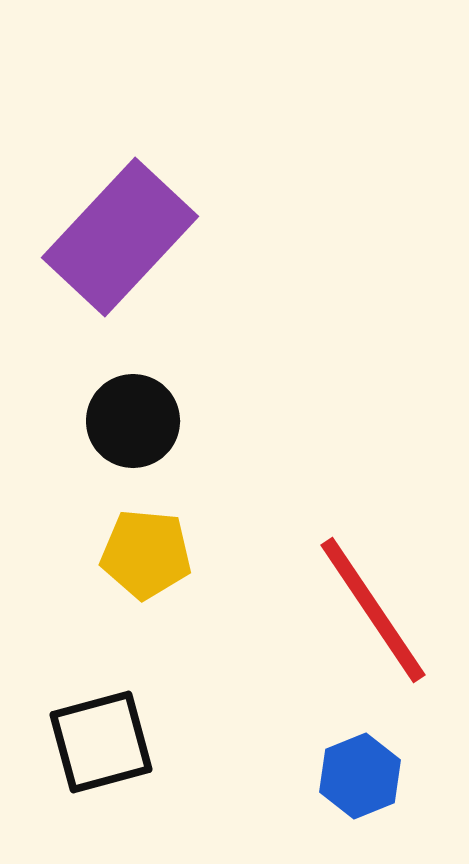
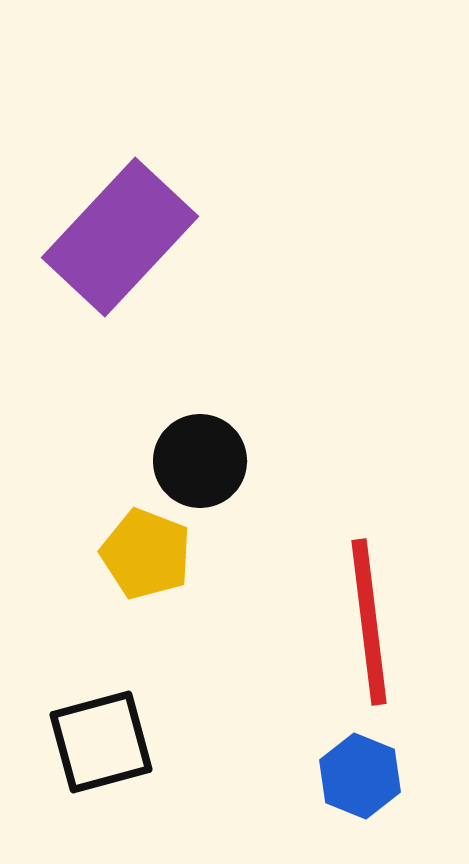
black circle: moved 67 px right, 40 px down
yellow pentagon: rotated 16 degrees clockwise
red line: moved 4 px left, 12 px down; rotated 27 degrees clockwise
blue hexagon: rotated 16 degrees counterclockwise
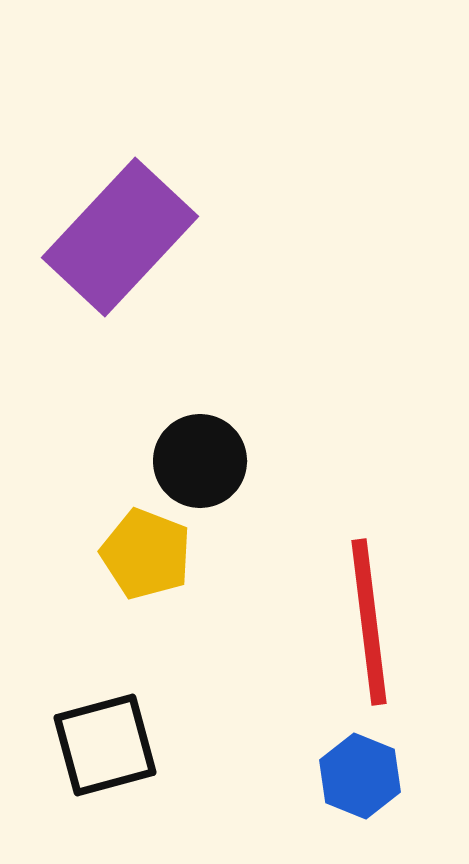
black square: moved 4 px right, 3 px down
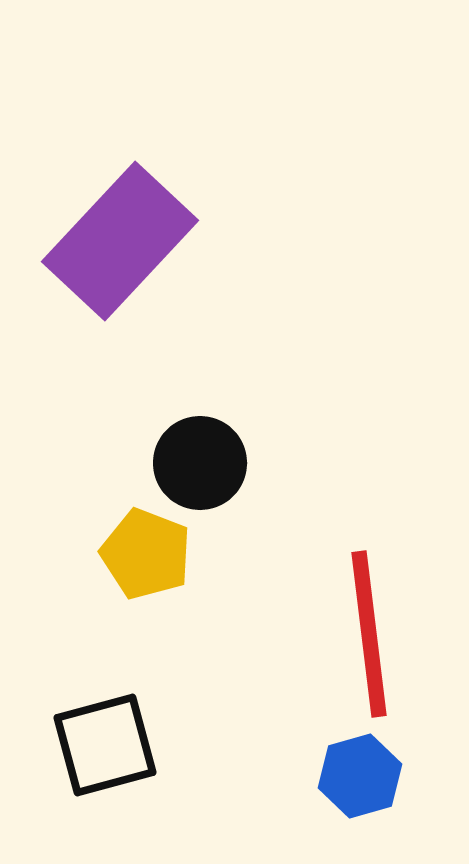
purple rectangle: moved 4 px down
black circle: moved 2 px down
red line: moved 12 px down
blue hexagon: rotated 22 degrees clockwise
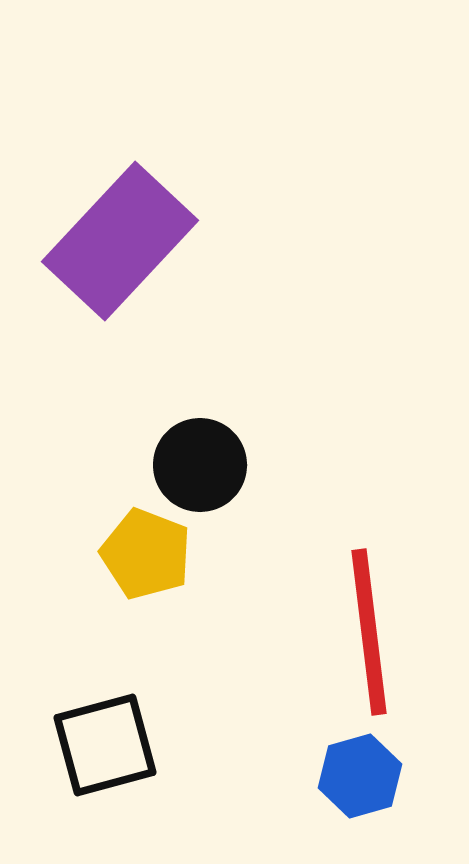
black circle: moved 2 px down
red line: moved 2 px up
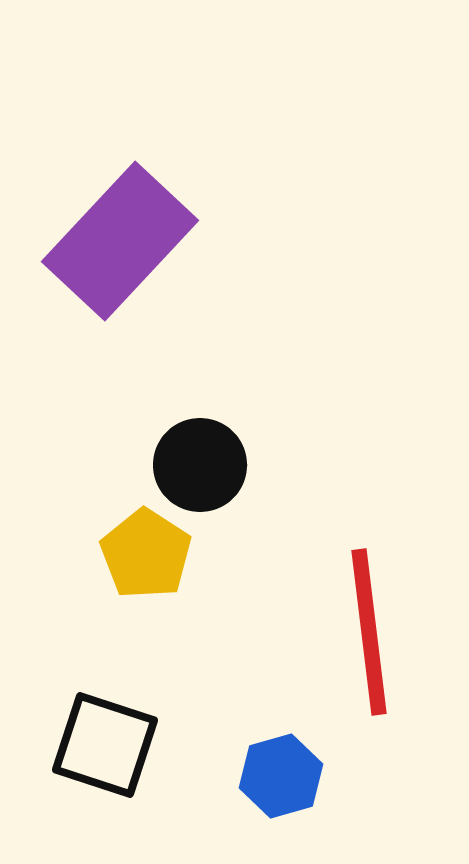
yellow pentagon: rotated 12 degrees clockwise
black square: rotated 33 degrees clockwise
blue hexagon: moved 79 px left
